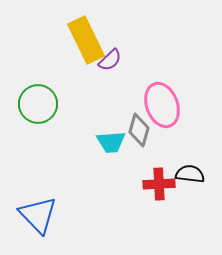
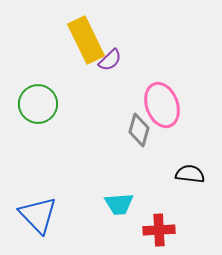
cyan trapezoid: moved 8 px right, 62 px down
red cross: moved 46 px down
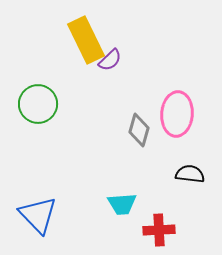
pink ellipse: moved 15 px right, 9 px down; rotated 24 degrees clockwise
cyan trapezoid: moved 3 px right
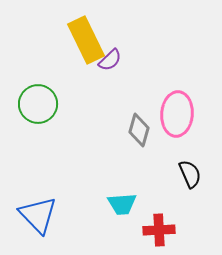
black semicircle: rotated 60 degrees clockwise
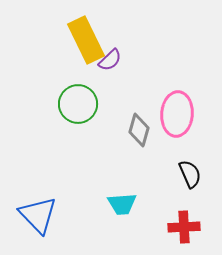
green circle: moved 40 px right
red cross: moved 25 px right, 3 px up
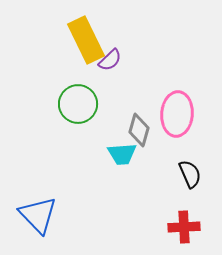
cyan trapezoid: moved 50 px up
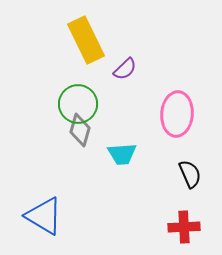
purple semicircle: moved 15 px right, 9 px down
gray diamond: moved 59 px left
blue triangle: moved 6 px right, 1 px down; rotated 15 degrees counterclockwise
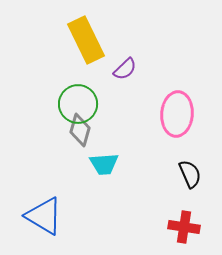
cyan trapezoid: moved 18 px left, 10 px down
red cross: rotated 12 degrees clockwise
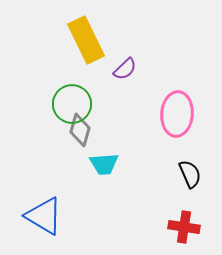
green circle: moved 6 px left
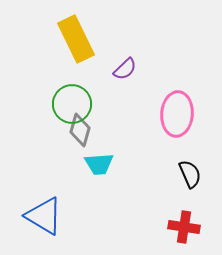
yellow rectangle: moved 10 px left, 1 px up
cyan trapezoid: moved 5 px left
